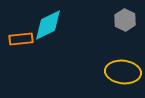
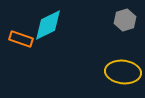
gray hexagon: rotated 15 degrees clockwise
orange rectangle: rotated 25 degrees clockwise
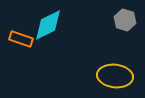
gray hexagon: rotated 25 degrees counterclockwise
yellow ellipse: moved 8 px left, 4 px down
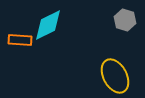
orange rectangle: moved 1 px left, 1 px down; rotated 15 degrees counterclockwise
yellow ellipse: rotated 56 degrees clockwise
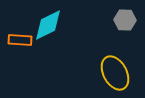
gray hexagon: rotated 15 degrees counterclockwise
yellow ellipse: moved 3 px up
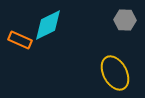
orange rectangle: rotated 20 degrees clockwise
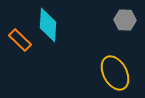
cyan diamond: rotated 60 degrees counterclockwise
orange rectangle: rotated 20 degrees clockwise
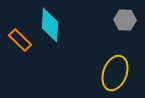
cyan diamond: moved 2 px right
yellow ellipse: rotated 48 degrees clockwise
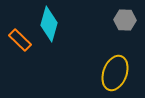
cyan diamond: moved 1 px left, 1 px up; rotated 12 degrees clockwise
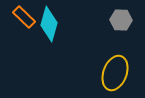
gray hexagon: moved 4 px left
orange rectangle: moved 4 px right, 23 px up
